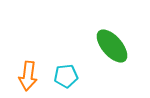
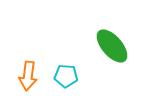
cyan pentagon: rotated 10 degrees clockwise
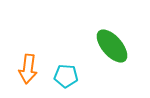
orange arrow: moved 7 px up
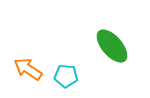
orange arrow: rotated 116 degrees clockwise
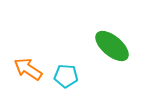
green ellipse: rotated 9 degrees counterclockwise
